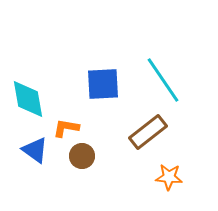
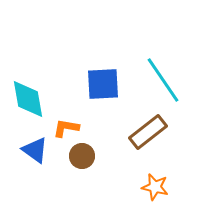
orange star: moved 14 px left, 10 px down; rotated 8 degrees clockwise
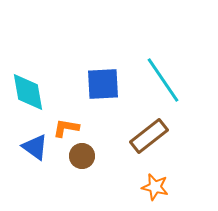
cyan diamond: moved 7 px up
brown rectangle: moved 1 px right, 4 px down
blue triangle: moved 3 px up
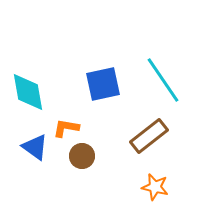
blue square: rotated 9 degrees counterclockwise
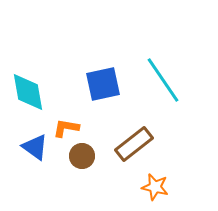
brown rectangle: moved 15 px left, 8 px down
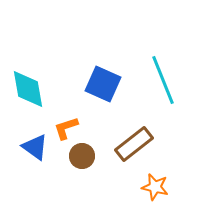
cyan line: rotated 12 degrees clockwise
blue square: rotated 36 degrees clockwise
cyan diamond: moved 3 px up
orange L-shape: rotated 28 degrees counterclockwise
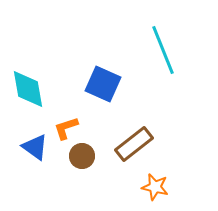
cyan line: moved 30 px up
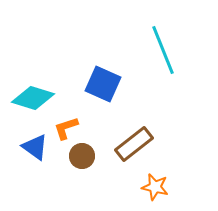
cyan diamond: moved 5 px right, 9 px down; rotated 63 degrees counterclockwise
